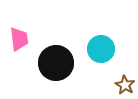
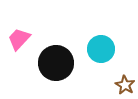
pink trapezoid: rotated 130 degrees counterclockwise
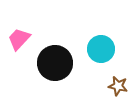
black circle: moved 1 px left
brown star: moved 7 px left, 1 px down; rotated 18 degrees counterclockwise
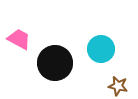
pink trapezoid: rotated 75 degrees clockwise
